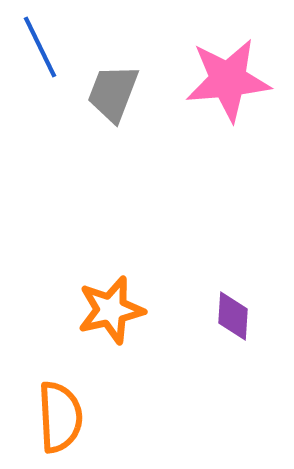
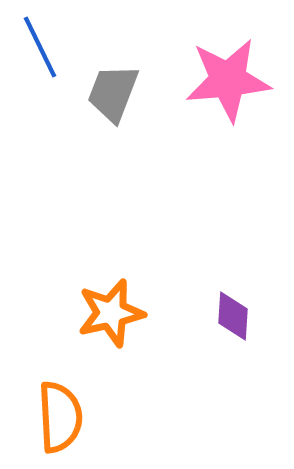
orange star: moved 3 px down
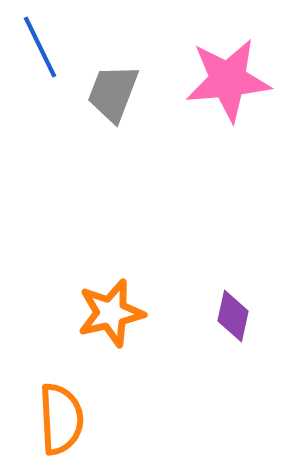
purple diamond: rotated 9 degrees clockwise
orange semicircle: moved 1 px right, 2 px down
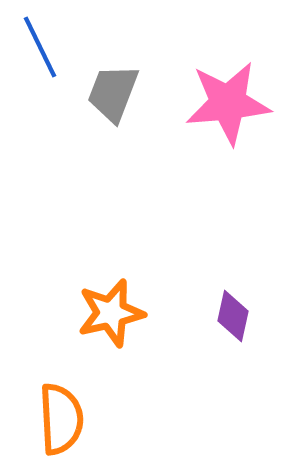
pink star: moved 23 px down
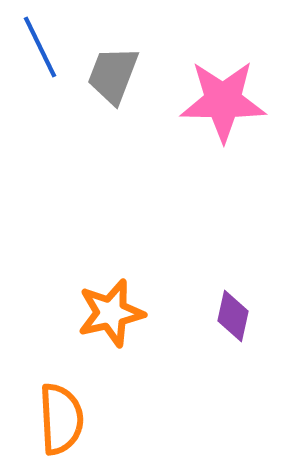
gray trapezoid: moved 18 px up
pink star: moved 5 px left, 2 px up; rotated 6 degrees clockwise
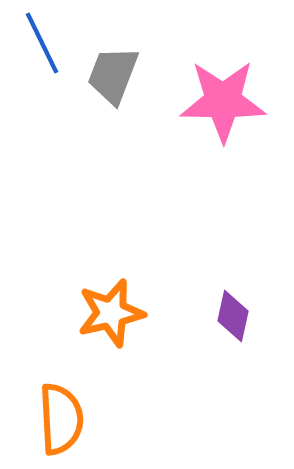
blue line: moved 2 px right, 4 px up
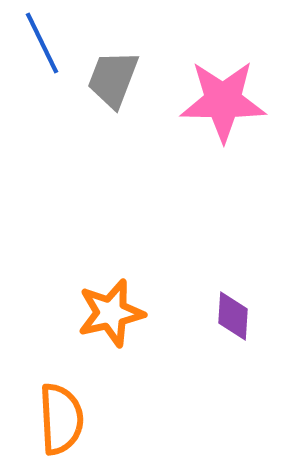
gray trapezoid: moved 4 px down
purple diamond: rotated 9 degrees counterclockwise
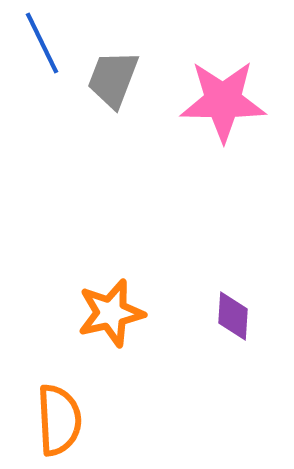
orange semicircle: moved 2 px left, 1 px down
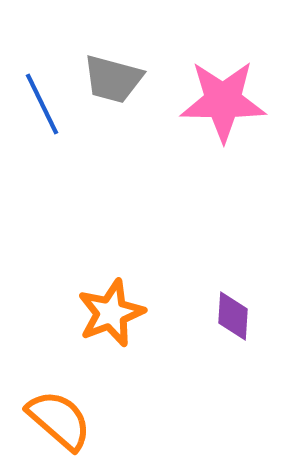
blue line: moved 61 px down
gray trapezoid: rotated 96 degrees counterclockwise
orange star: rotated 8 degrees counterclockwise
orange semicircle: rotated 46 degrees counterclockwise
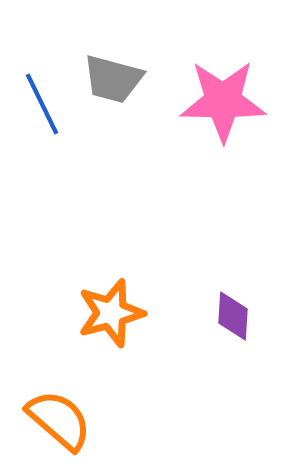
orange star: rotated 6 degrees clockwise
